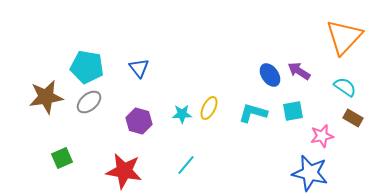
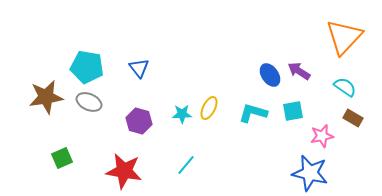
gray ellipse: rotated 65 degrees clockwise
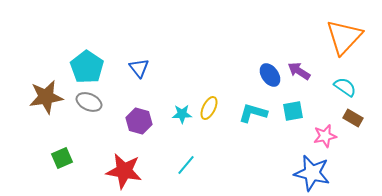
cyan pentagon: rotated 24 degrees clockwise
pink star: moved 3 px right
blue star: moved 2 px right
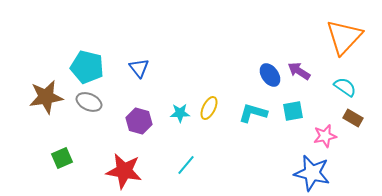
cyan pentagon: rotated 20 degrees counterclockwise
cyan star: moved 2 px left, 1 px up
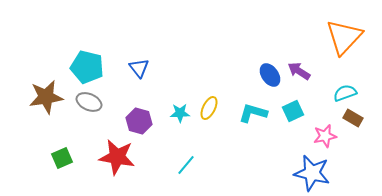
cyan semicircle: moved 6 px down; rotated 55 degrees counterclockwise
cyan square: rotated 15 degrees counterclockwise
red star: moved 7 px left, 14 px up
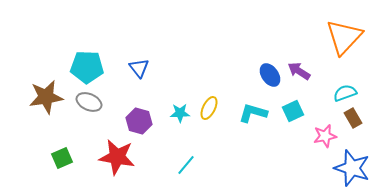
cyan pentagon: rotated 12 degrees counterclockwise
brown rectangle: rotated 30 degrees clockwise
blue star: moved 40 px right, 5 px up; rotated 6 degrees clockwise
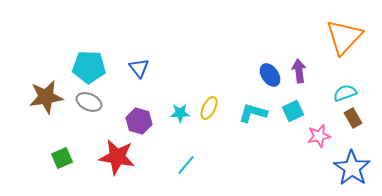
cyan pentagon: moved 2 px right
purple arrow: rotated 50 degrees clockwise
pink star: moved 6 px left
blue star: rotated 15 degrees clockwise
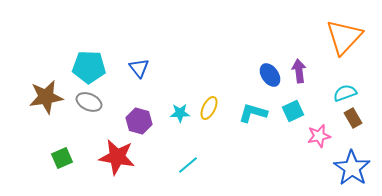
cyan line: moved 2 px right; rotated 10 degrees clockwise
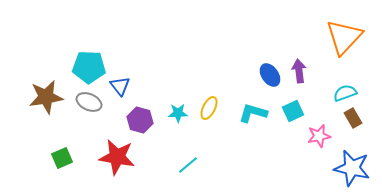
blue triangle: moved 19 px left, 18 px down
cyan star: moved 2 px left
purple hexagon: moved 1 px right, 1 px up
blue star: rotated 21 degrees counterclockwise
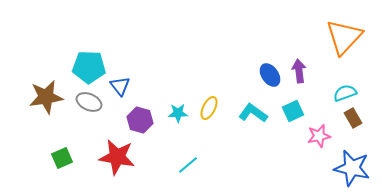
cyan L-shape: rotated 20 degrees clockwise
